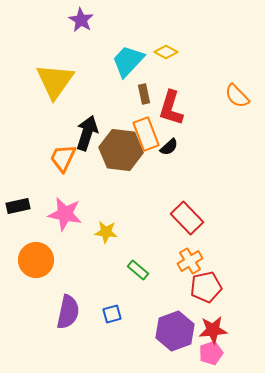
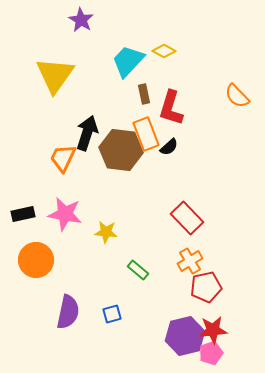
yellow diamond: moved 2 px left, 1 px up
yellow triangle: moved 6 px up
black rectangle: moved 5 px right, 8 px down
purple hexagon: moved 10 px right, 5 px down; rotated 6 degrees clockwise
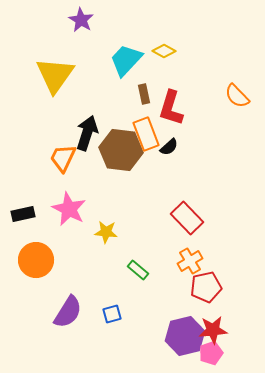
cyan trapezoid: moved 2 px left, 1 px up
pink star: moved 4 px right, 5 px up; rotated 16 degrees clockwise
purple semicircle: rotated 20 degrees clockwise
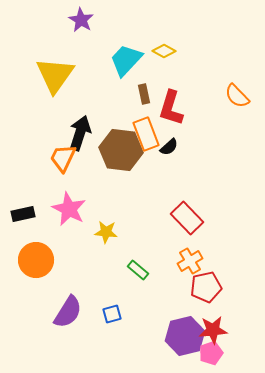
black arrow: moved 7 px left
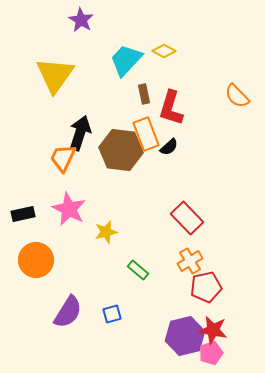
yellow star: rotated 20 degrees counterclockwise
red star: rotated 16 degrees clockwise
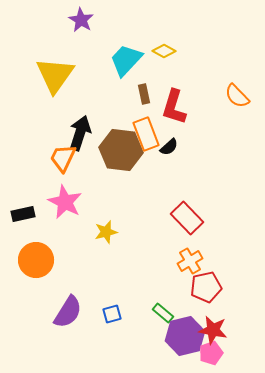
red L-shape: moved 3 px right, 1 px up
pink star: moved 4 px left, 7 px up
green rectangle: moved 25 px right, 43 px down
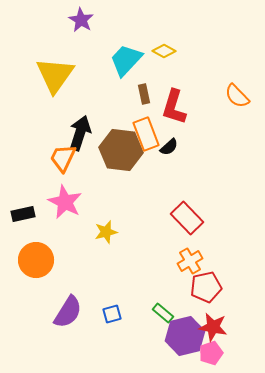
red star: moved 3 px up
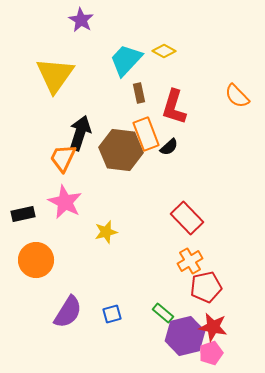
brown rectangle: moved 5 px left, 1 px up
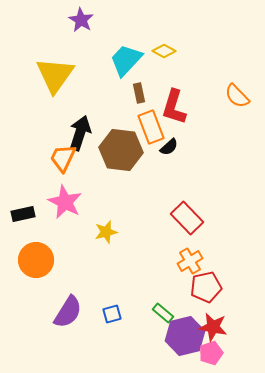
orange rectangle: moved 5 px right, 7 px up
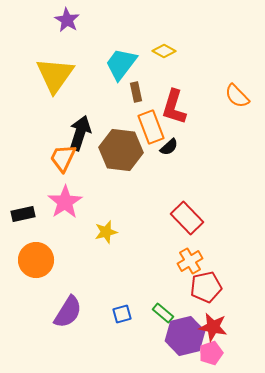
purple star: moved 14 px left
cyan trapezoid: moved 5 px left, 4 px down; rotated 6 degrees counterclockwise
brown rectangle: moved 3 px left, 1 px up
pink star: rotated 12 degrees clockwise
blue square: moved 10 px right
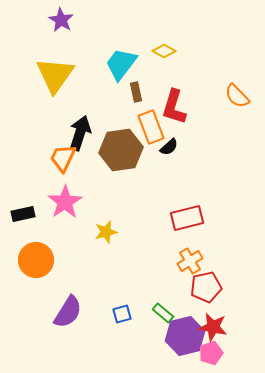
purple star: moved 6 px left
brown hexagon: rotated 15 degrees counterclockwise
red rectangle: rotated 60 degrees counterclockwise
